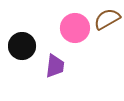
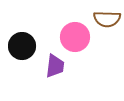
brown semicircle: rotated 148 degrees counterclockwise
pink circle: moved 9 px down
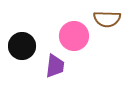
pink circle: moved 1 px left, 1 px up
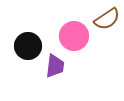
brown semicircle: rotated 36 degrees counterclockwise
black circle: moved 6 px right
